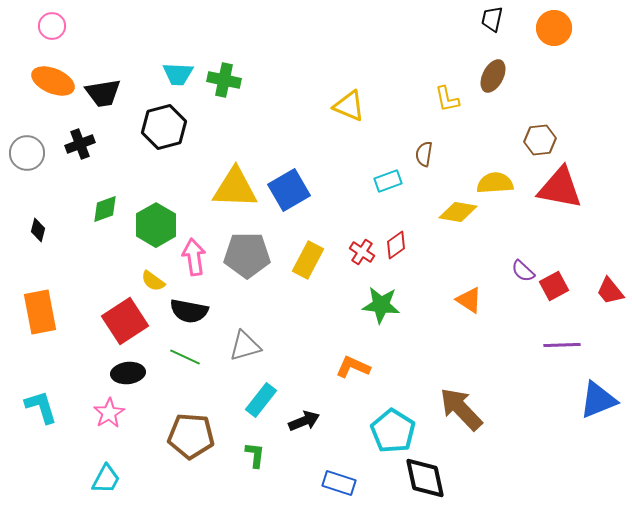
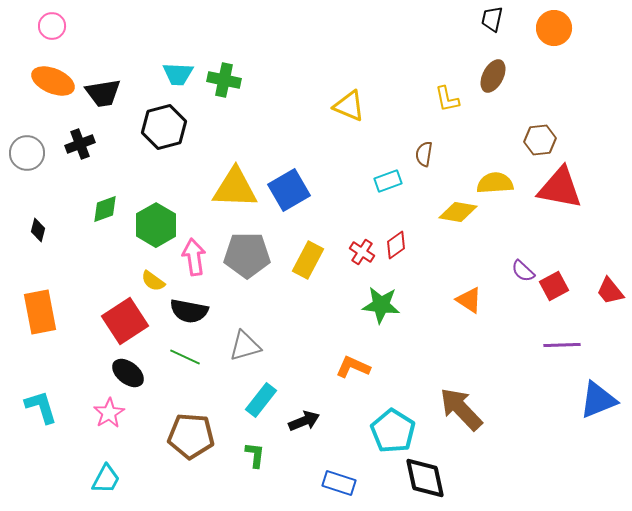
black ellipse at (128, 373): rotated 44 degrees clockwise
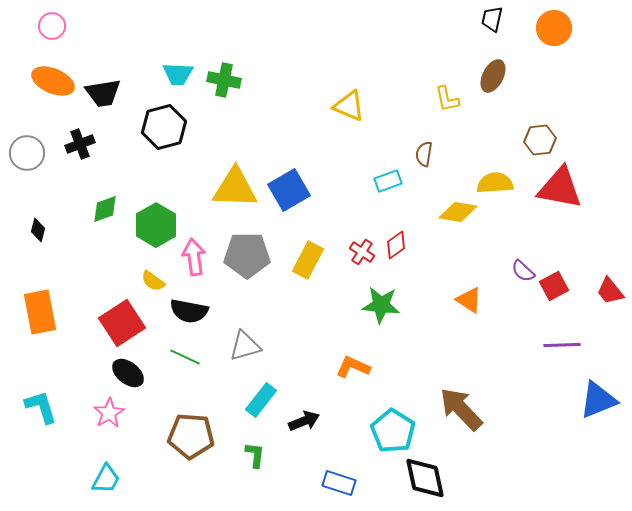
red square at (125, 321): moved 3 px left, 2 px down
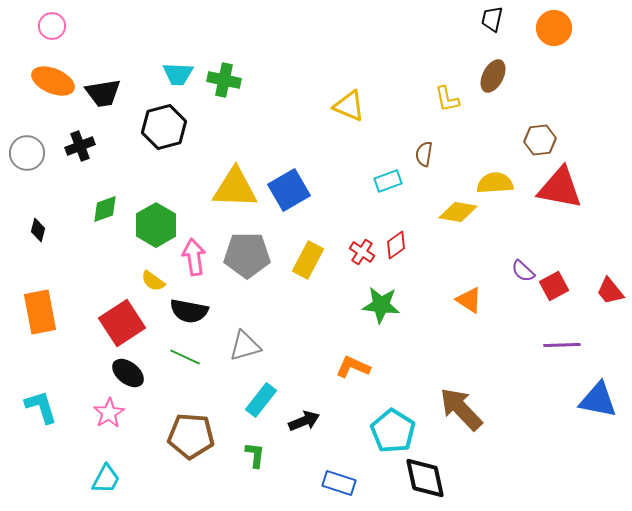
black cross at (80, 144): moved 2 px down
blue triangle at (598, 400): rotated 33 degrees clockwise
